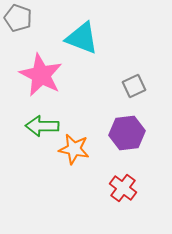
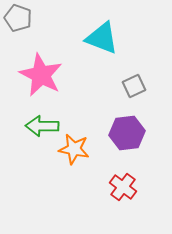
cyan triangle: moved 20 px right
red cross: moved 1 px up
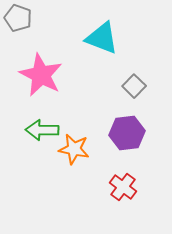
gray square: rotated 20 degrees counterclockwise
green arrow: moved 4 px down
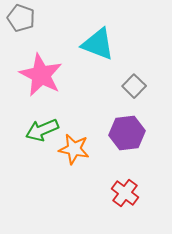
gray pentagon: moved 3 px right
cyan triangle: moved 4 px left, 6 px down
green arrow: rotated 24 degrees counterclockwise
red cross: moved 2 px right, 6 px down
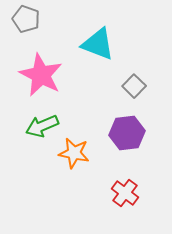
gray pentagon: moved 5 px right, 1 px down
green arrow: moved 4 px up
orange star: moved 4 px down
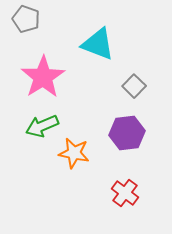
pink star: moved 2 px right, 2 px down; rotated 12 degrees clockwise
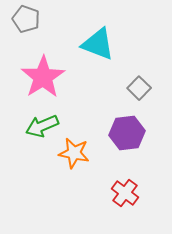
gray square: moved 5 px right, 2 px down
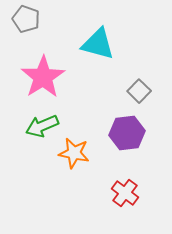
cyan triangle: rotated 6 degrees counterclockwise
gray square: moved 3 px down
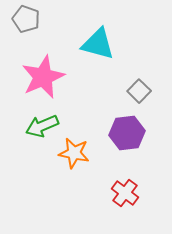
pink star: rotated 9 degrees clockwise
